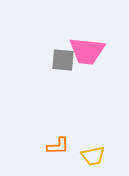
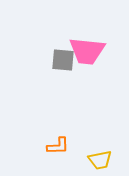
yellow trapezoid: moved 7 px right, 4 px down
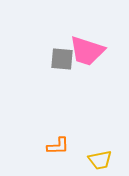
pink trapezoid: rotated 12 degrees clockwise
gray square: moved 1 px left, 1 px up
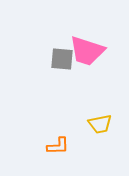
yellow trapezoid: moved 36 px up
